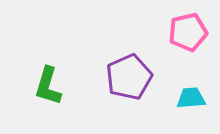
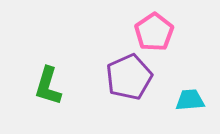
pink pentagon: moved 34 px left; rotated 21 degrees counterclockwise
cyan trapezoid: moved 1 px left, 2 px down
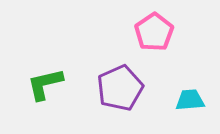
purple pentagon: moved 9 px left, 11 px down
green L-shape: moved 3 px left, 2 px up; rotated 60 degrees clockwise
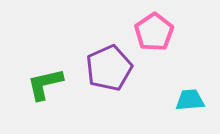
purple pentagon: moved 11 px left, 20 px up
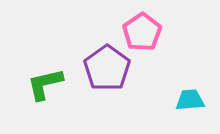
pink pentagon: moved 12 px left
purple pentagon: moved 2 px left; rotated 12 degrees counterclockwise
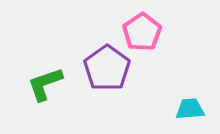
green L-shape: rotated 6 degrees counterclockwise
cyan trapezoid: moved 9 px down
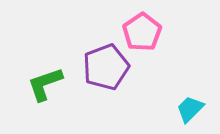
purple pentagon: moved 1 px left, 1 px up; rotated 15 degrees clockwise
cyan trapezoid: rotated 40 degrees counterclockwise
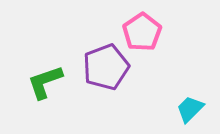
green L-shape: moved 2 px up
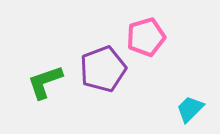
pink pentagon: moved 4 px right, 5 px down; rotated 18 degrees clockwise
purple pentagon: moved 3 px left, 2 px down
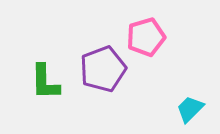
green L-shape: rotated 72 degrees counterclockwise
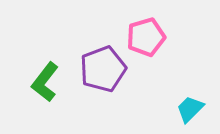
green L-shape: rotated 39 degrees clockwise
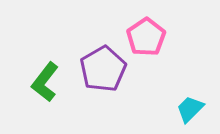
pink pentagon: rotated 18 degrees counterclockwise
purple pentagon: rotated 9 degrees counterclockwise
